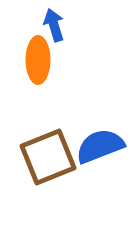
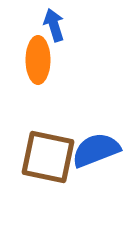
blue semicircle: moved 4 px left, 4 px down
brown square: rotated 34 degrees clockwise
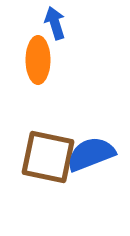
blue arrow: moved 1 px right, 2 px up
blue semicircle: moved 5 px left, 4 px down
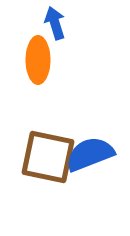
blue semicircle: moved 1 px left
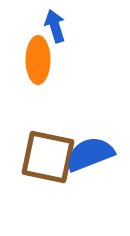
blue arrow: moved 3 px down
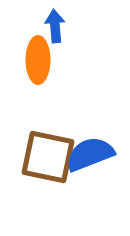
blue arrow: rotated 12 degrees clockwise
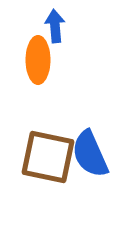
blue semicircle: rotated 93 degrees counterclockwise
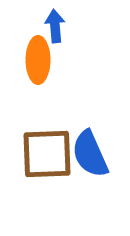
brown square: moved 1 px left, 3 px up; rotated 14 degrees counterclockwise
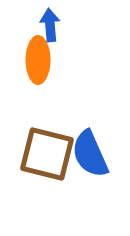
blue arrow: moved 5 px left, 1 px up
brown square: rotated 16 degrees clockwise
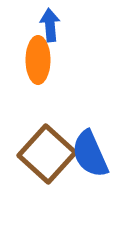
brown square: rotated 28 degrees clockwise
